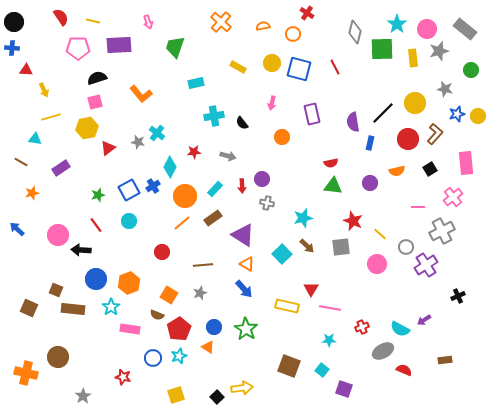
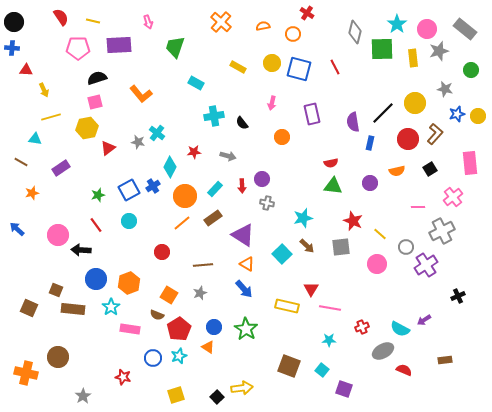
cyan rectangle at (196, 83): rotated 42 degrees clockwise
pink rectangle at (466, 163): moved 4 px right
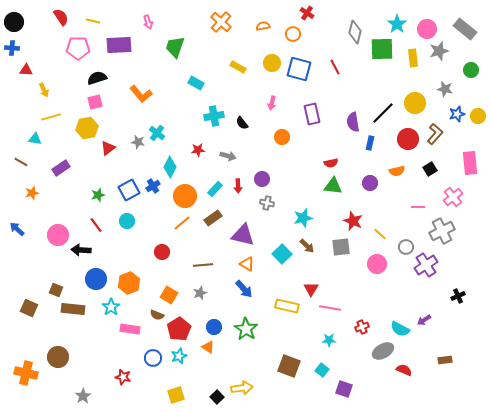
red star at (194, 152): moved 4 px right, 2 px up
red arrow at (242, 186): moved 4 px left
cyan circle at (129, 221): moved 2 px left
purple triangle at (243, 235): rotated 20 degrees counterclockwise
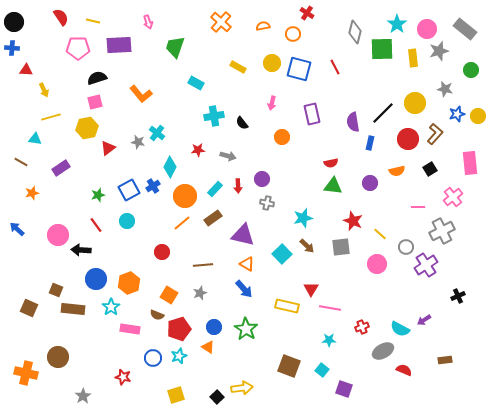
red pentagon at (179, 329): rotated 15 degrees clockwise
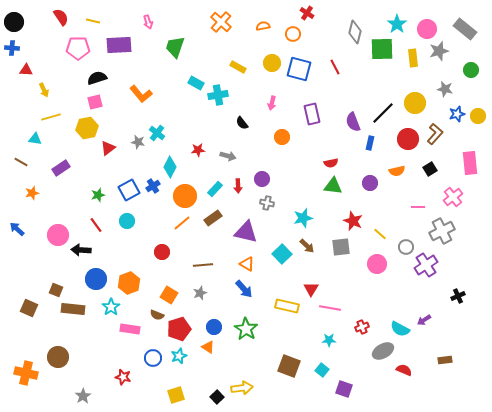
cyan cross at (214, 116): moved 4 px right, 21 px up
purple semicircle at (353, 122): rotated 12 degrees counterclockwise
purple triangle at (243, 235): moved 3 px right, 3 px up
